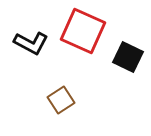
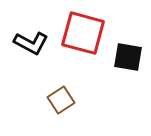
red square: moved 2 px down; rotated 9 degrees counterclockwise
black square: rotated 16 degrees counterclockwise
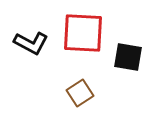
red square: rotated 12 degrees counterclockwise
brown square: moved 19 px right, 7 px up
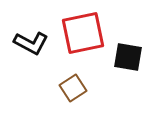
red square: rotated 15 degrees counterclockwise
brown square: moved 7 px left, 5 px up
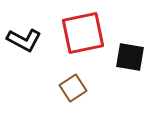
black L-shape: moved 7 px left, 3 px up
black square: moved 2 px right
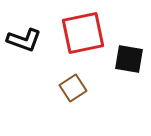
black L-shape: rotated 8 degrees counterclockwise
black square: moved 1 px left, 2 px down
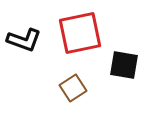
red square: moved 3 px left
black square: moved 5 px left, 6 px down
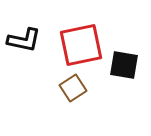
red square: moved 1 px right, 12 px down
black L-shape: rotated 8 degrees counterclockwise
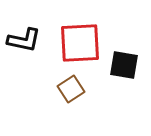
red square: moved 1 px left, 2 px up; rotated 9 degrees clockwise
brown square: moved 2 px left, 1 px down
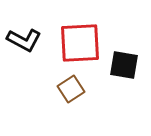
black L-shape: rotated 16 degrees clockwise
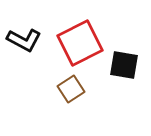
red square: rotated 24 degrees counterclockwise
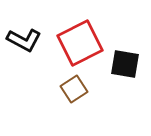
black square: moved 1 px right, 1 px up
brown square: moved 3 px right
